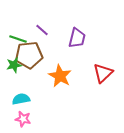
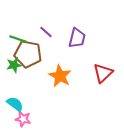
purple line: moved 4 px right, 2 px down
brown pentagon: moved 1 px left, 1 px up; rotated 16 degrees clockwise
cyan semicircle: moved 6 px left, 5 px down; rotated 48 degrees clockwise
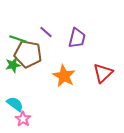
green star: moved 1 px left
orange star: moved 4 px right
pink star: rotated 21 degrees clockwise
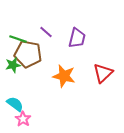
orange star: rotated 15 degrees counterclockwise
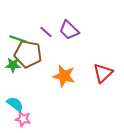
purple trapezoid: moved 8 px left, 8 px up; rotated 120 degrees clockwise
green star: rotated 14 degrees clockwise
pink star: rotated 21 degrees counterclockwise
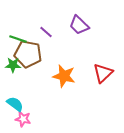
purple trapezoid: moved 10 px right, 5 px up
